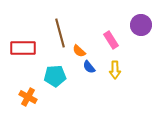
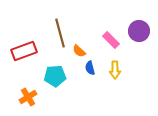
purple circle: moved 2 px left, 6 px down
pink rectangle: rotated 12 degrees counterclockwise
red rectangle: moved 1 px right, 3 px down; rotated 20 degrees counterclockwise
blue semicircle: moved 1 px right, 1 px down; rotated 24 degrees clockwise
orange cross: rotated 30 degrees clockwise
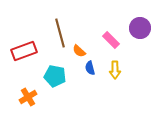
purple circle: moved 1 px right, 3 px up
cyan pentagon: rotated 15 degrees clockwise
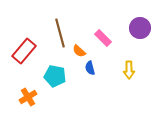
pink rectangle: moved 8 px left, 2 px up
red rectangle: rotated 30 degrees counterclockwise
yellow arrow: moved 14 px right
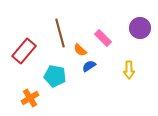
orange semicircle: moved 1 px right, 1 px up
blue semicircle: moved 1 px left, 2 px up; rotated 72 degrees clockwise
orange cross: moved 2 px right, 1 px down
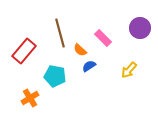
yellow arrow: rotated 42 degrees clockwise
